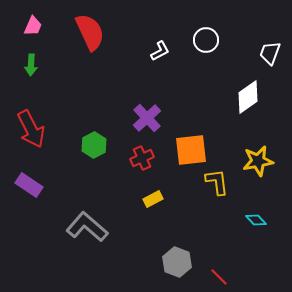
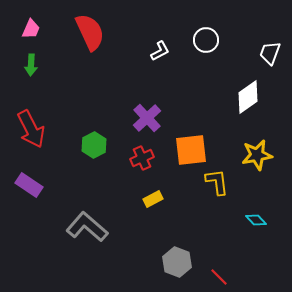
pink trapezoid: moved 2 px left, 3 px down
yellow star: moved 1 px left, 6 px up
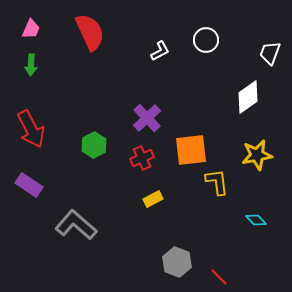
gray L-shape: moved 11 px left, 2 px up
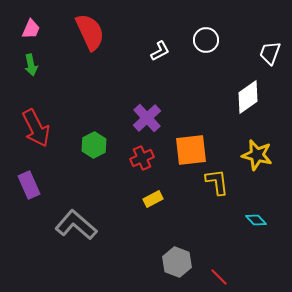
green arrow: rotated 15 degrees counterclockwise
red arrow: moved 5 px right, 1 px up
yellow star: rotated 24 degrees clockwise
purple rectangle: rotated 32 degrees clockwise
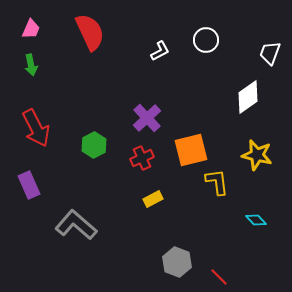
orange square: rotated 8 degrees counterclockwise
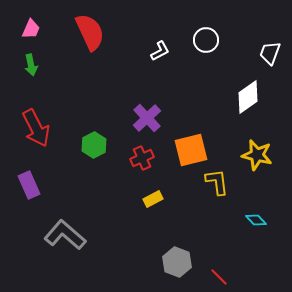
gray L-shape: moved 11 px left, 10 px down
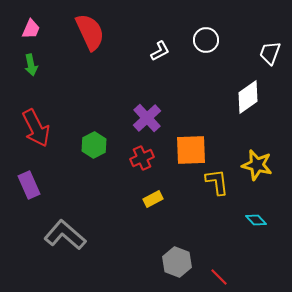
orange square: rotated 12 degrees clockwise
yellow star: moved 10 px down
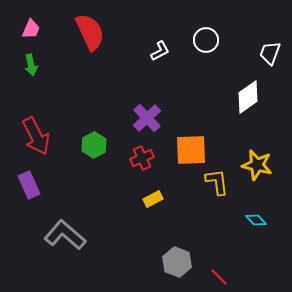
red arrow: moved 8 px down
